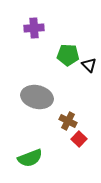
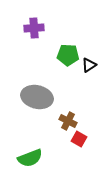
black triangle: rotated 42 degrees clockwise
red square: rotated 14 degrees counterclockwise
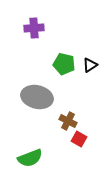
green pentagon: moved 4 px left, 9 px down; rotated 10 degrees clockwise
black triangle: moved 1 px right
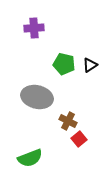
red square: rotated 21 degrees clockwise
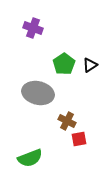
purple cross: moved 1 px left; rotated 24 degrees clockwise
green pentagon: rotated 25 degrees clockwise
gray ellipse: moved 1 px right, 4 px up
brown cross: moved 1 px left
red square: rotated 28 degrees clockwise
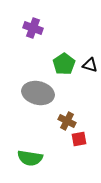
black triangle: rotated 49 degrees clockwise
green semicircle: rotated 30 degrees clockwise
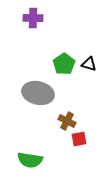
purple cross: moved 10 px up; rotated 18 degrees counterclockwise
black triangle: moved 1 px left, 1 px up
green semicircle: moved 2 px down
